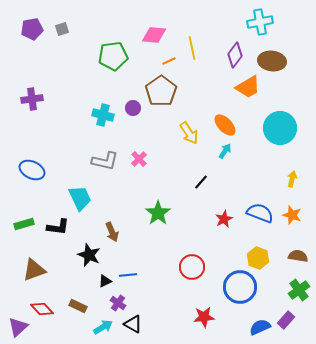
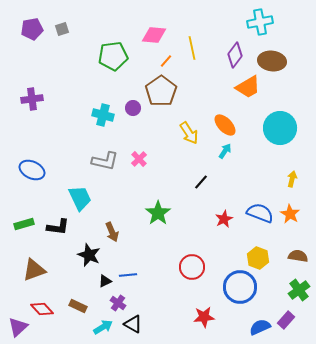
orange line at (169, 61): moved 3 px left; rotated 24 degrees counterclockwise
orange star at (292, 215): moved 2 px left, 1 px up; rotated 12 degrees clockwise
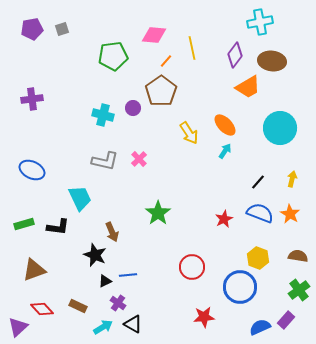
black line at (201, 182): moved 57 px right
black star at (89, 255): moved 6 px right
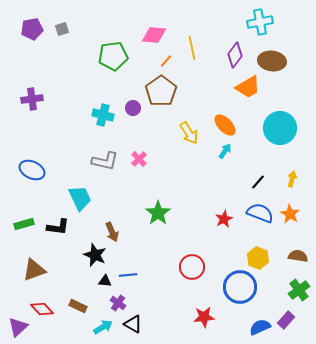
black triangle at (105, 281): rotated 32 degrees clockwise
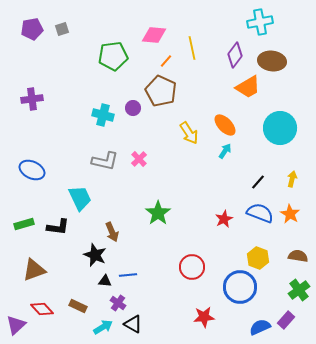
brown pentagon at (161, 91): rotated 12 degrees counterclockwise
purple triangle at (18, 327): moved 2 px left, 2 px up
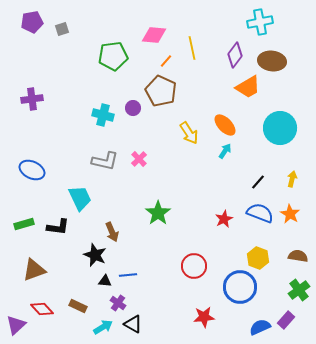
purple pentagon at (32, 29): moved 7 px up
red circle at (192, 267): moved 2 px right, 1 px up
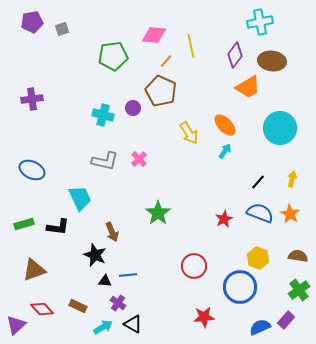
yellow line at (192, 48): moved 1 px left, 2 px up
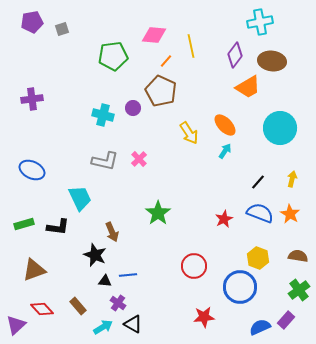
brown rectangle at (78, 306): rotated 24 degrees clockwise
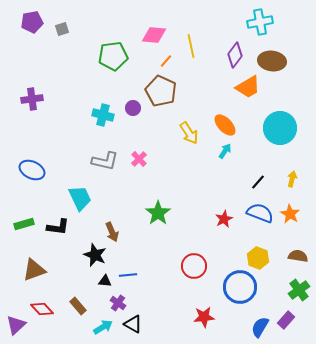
blue semicircle at (260, 327): rotated 35 degrees counterclockwise
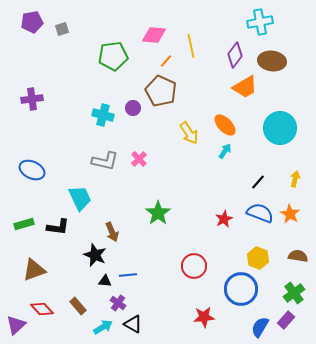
orange trapezoid at (248, 87): moved 3 px left
yellow arrow at (292, 179): moved 3 px right
blue circle at (240, 287): moved 1 px right, 2 px down
green cross at (299, 290): moved 5 px left, 3 px down
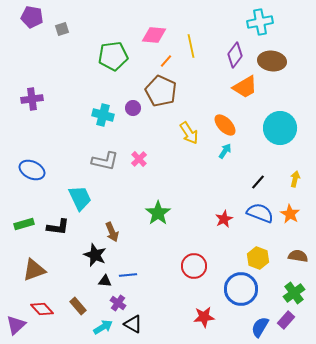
purple pentagon at (32, 22): moved 5 px up; rotated 20 degrees clockwise
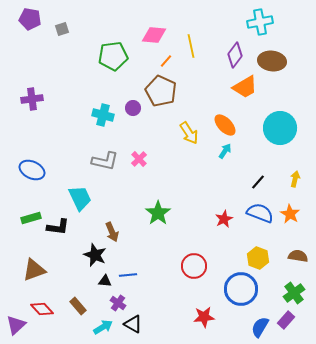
purple pentagon at (32, 17): moved 2 px left, 2 px down
green rectangle at (24, 224): moved 7 px right, 6 px up
